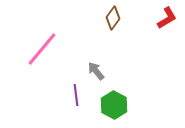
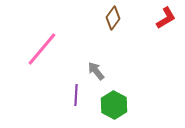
red L-shape: moved 1 px left
purple line: rotated 10 degrees clockwise
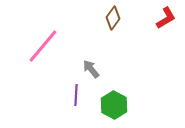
pink line: moved 1 px right, 3 px up
gray arrow: moved 5 px left, 2 px up
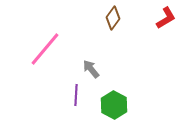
pink line: moved 2 px right, 3 px down
